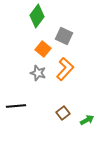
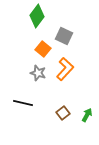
black line: moved 7 px right, 3 px up; rotated 18 degrees clockwise
green arrow: moved 5 px up; rotated 32 degrees counterclockwise
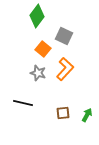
brown square: rotated 32 degrees clockwise
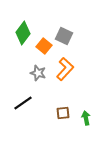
green diamond: moved 14 px left, 17 px down
orange square: moved 1 px right, 3 px up
black line: rotated 48 degrees counterclockwise
green arrow: moved 1 px left, 3 px down; rotated 40 degrees counterclockwise
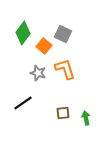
gray square: moved 1 px left, 2 px up
orange L-shape: rotated 60 degrees counterclockwise
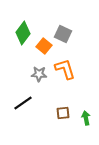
gray star: moved 1 px right, 1 px down; rotated 14 degrees counterclockwise
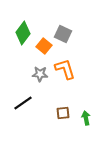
gray star: moved 1 px right
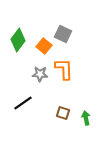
green diamond: moved 5 px left, 7 px down
orange L-shape: moved 1 px left; rotated 15 degrees clockwise
brown square: rotated 24 degrees clockwise
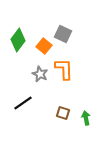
gray star: rotated 21 degrees clockwise
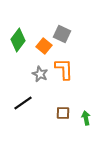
gray square: moved 1 px left
brown square: rotated 16 degrees counterclockwise
